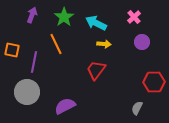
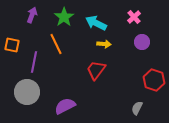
orange square: moved 5 px up
red hexagon: moved 2 px up; rotated 20 degrees clockwise
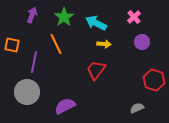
gray semicircle: rotated 40 degrees clockwise
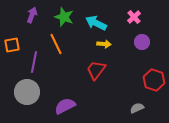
green star: rotated 18 degrees counterclockwise
orange square: rotated 21 degrees counterclockwise
